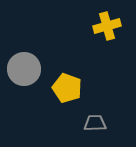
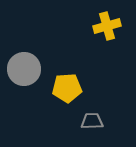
yellow pentagon: rotated 24 degrees counterclockwise
gray trapezoid: moved 3 px left, 2 px up
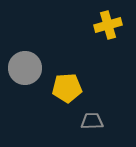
yellow cross: moved 1 px right, 1 px up
gray circle: moved 1 px right, 1 px up
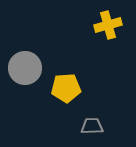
yellow pentagon: moved 1 px left
gray trapezoid: moved 5 px down
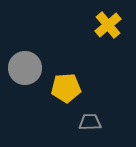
yellow cross: rotated 24 degrees counterclockwise
gray trapezoid: moved 2 px left, 4 px up
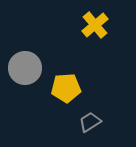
yellow cross: moved 13 px left
gray trapezoid: rotated 30 degrees counterclockwise
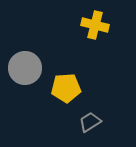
yellow cross: rotated 36 degrees counterclockwise
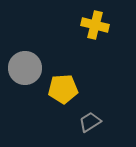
yellow pentagon: moved 3 px left, 1 px down
